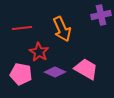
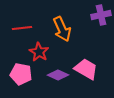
purple diamond: moved 3 px right, 3 px down
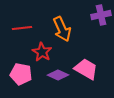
red star: moved 3 px right
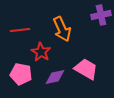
red line: moved 2 px left, 2 px down
red star: moved 1 px left
purple diamond: moved 3 px left, 2 px down; rotated 35 degrees counterclockwise
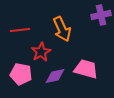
red star: rotated 12 degrees clockwise
pink trapezoid: rotated 15 degrees counterclockwise
purple diamond: moved 1 px up
